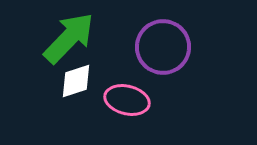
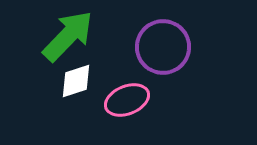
green arrow: moved 1 px left, 2 px up
pink ellipse: rotated 36 degrees counterclockwise
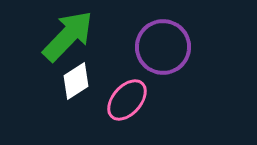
white diamond: rotated 15 degrees counterclockwise
pink ellipse: rotated 27 degrees counterclockwise
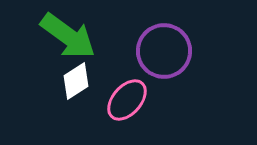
green arrow: rotated 82 degrees clockwise
purple circle: moved 1 px right, 4 px down
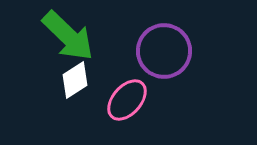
green arrow: rotated 8 degrees clockwise
white diamond: moved 1 px left, 1 px up
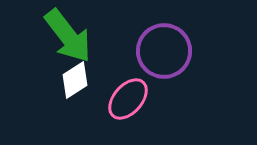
green arrow: rotated 8 degrees clockwise
pink ellipse: moved 1 px right, 1 px up
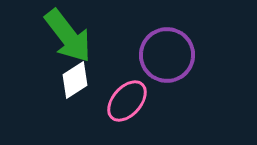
purple circle: moved 3 px right, 4 px down
pink ellipse: moved 1 px left, 2 px down
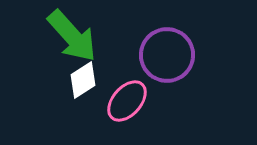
green arrow: moved 4 px right; rotated 4 degrees counterclockwise
white diamond: moved 8 px right
